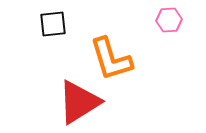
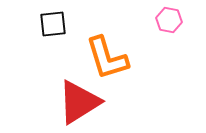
pink hexagon: rotated 15 degrees clockwise
orange L-shape: moved 4 px left, 1 px up
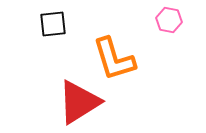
orange L-shape: moved 7 px right, 1 px down
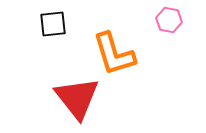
orange L-shape: moved 5 px up
red triangle: moved 2 px left, 4 px up; rotated 36 degrees counterclockwise
